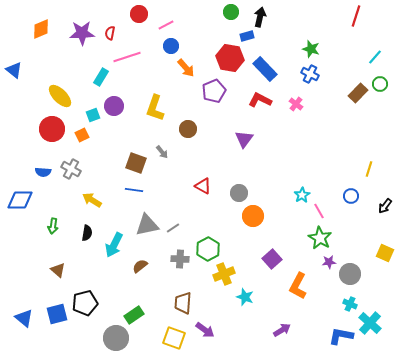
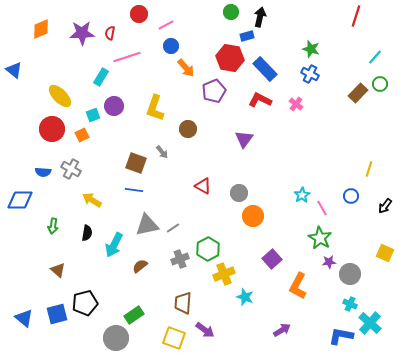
pink line at (319, 211): moved 3 px right, 3 px up
gray cross at (180, 259): rotated 24 degrees counterclockwise
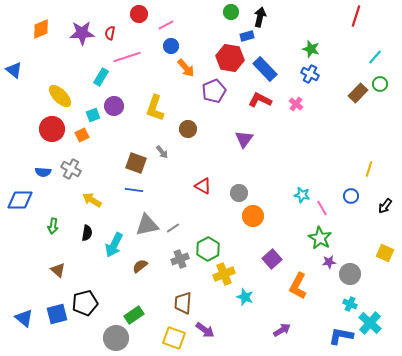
cyan star at (302, 195): rotated 28 degrees counterclockwise
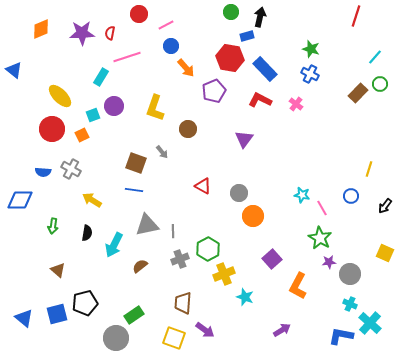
gray line at (173, 228): moved 3 px down; rotated 56 degrees counterclockwise
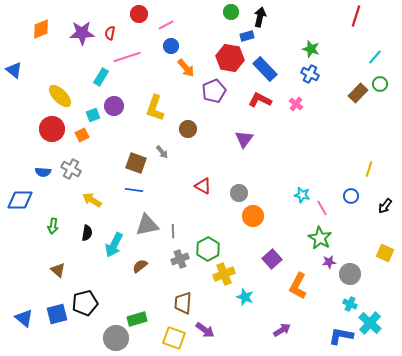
green rectangle at (134, 315): moved 3 px right, 4 px down; rotated 18 degrees clockwise
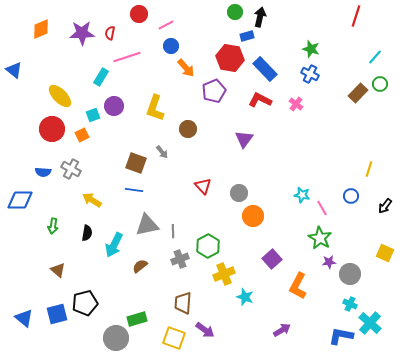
green circle at (231, 12): moved 4 px right
red triangle at (203, 186): rotated 18 degrees clockwise
green hexagon at (208, 249): moved 3 px up
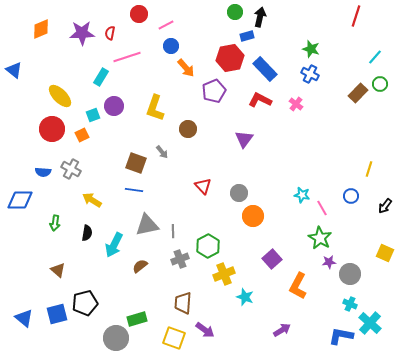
red hexagon at (230, 58): rotated 20 degrees counterclockwise
green arrow at (53, 226): moved 2 px right, 3 px up
